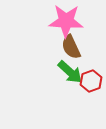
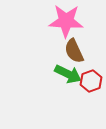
brown semicircle: moved 3 px right, 4 px down
green arrow: moved 2 px left, 2 px down; rotated 16 degrees counterclockwise
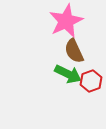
pink star: rotated 28 degrees counterclockwise
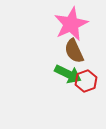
pink star: moved 5 px right, 3 px down
red hexagon: moved 5 px left
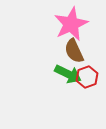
red hexagon: moved 1 px right, 4 px up
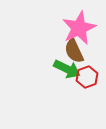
pink star: moved 8 px right, 4 px down
green arrow: moved 1 px left, 5 px up
